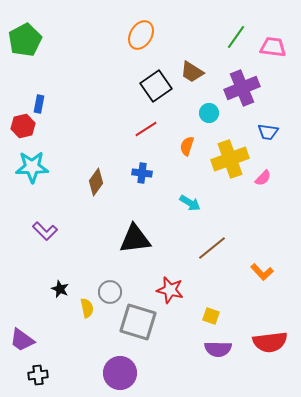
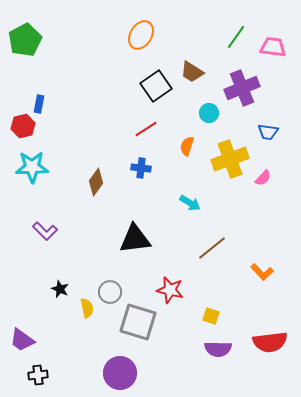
blue cross: moved 1 px left, 5 px up
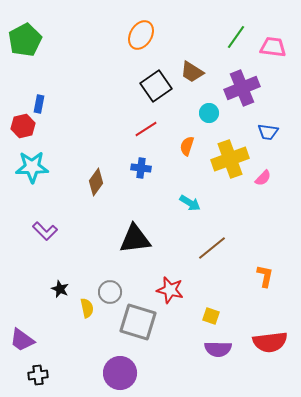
orange L-shape: moved 3 px right, 4 px down; rotated 125 degrees counterclockwise
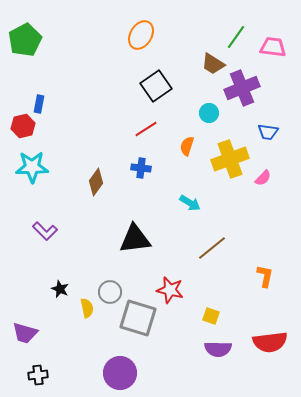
brown trapezoid: moved 21 px right, 8 px up
gray square: moved 4 px up
purple trapezoid: moved 3 px right, 7 px up; rotated 20 degrees counterclockwise
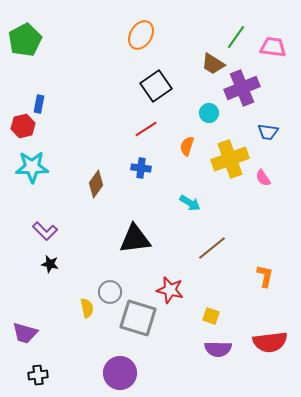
pink semicircle: rotated 102 degrees clockwise
brown diamond: moved 2 px down
black star: moved 10 px left, 25 px up; rotated 12 degrees counterclockwise
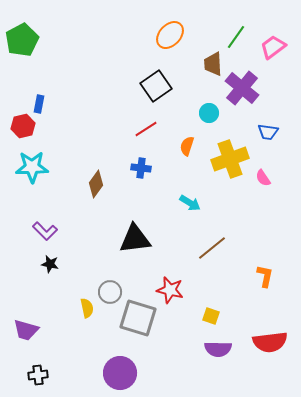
orange ellipse: moved 29 px right; rotated 12 degrees clockwise
green pentagon: moved 3 px left
pink trapezoid: rotated 44 degrees counterclockwise
brown trapezoid: rotated 55 degrees clockwise
purple cross: rotated 28 degrees counterclockwise
purple trapezoid: moved 1 px right, 3 px up
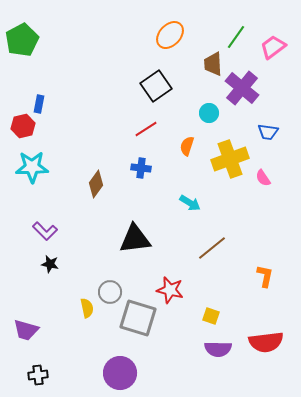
red semicircle: moved 4 px left
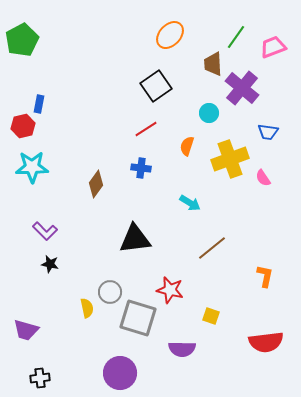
pink trapezoid: rotated 16 degrees clockwise
purple semicircle: moved 36 px left
black cross: moved 2 px right, 3 px down
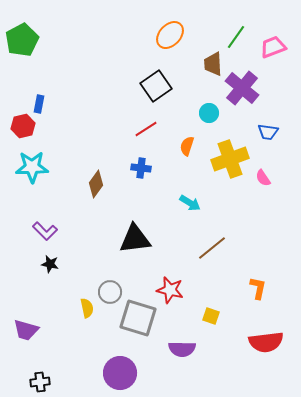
orange L-shape: moved 7 px left, 12 px down
black cross: moved 4 px down
